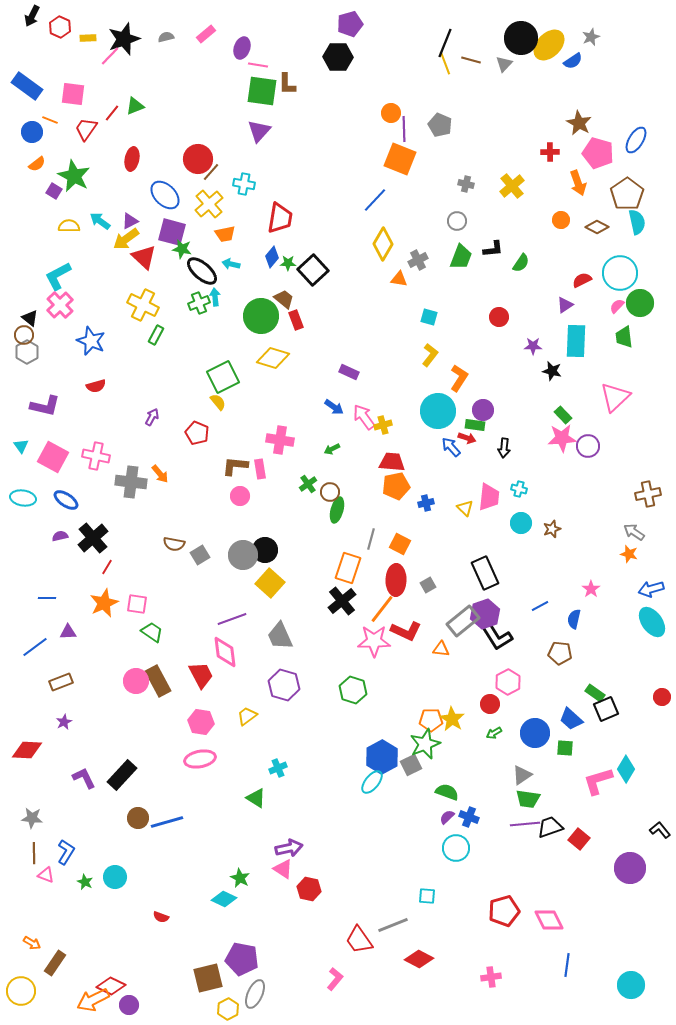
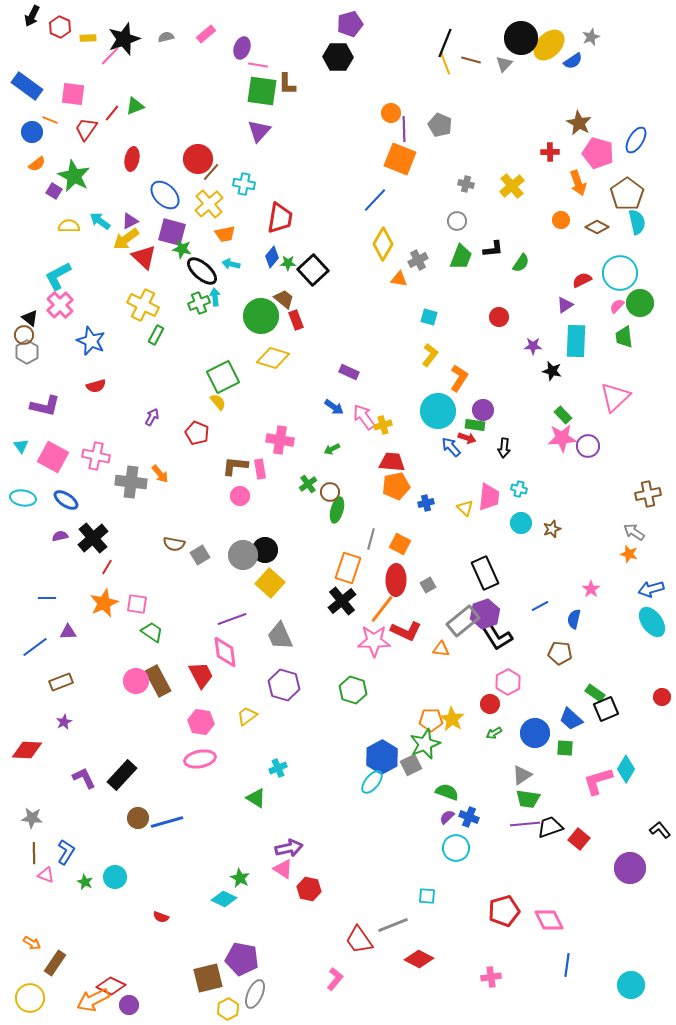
yellow circle at (21, 991): moved 9 px right, 7 px down
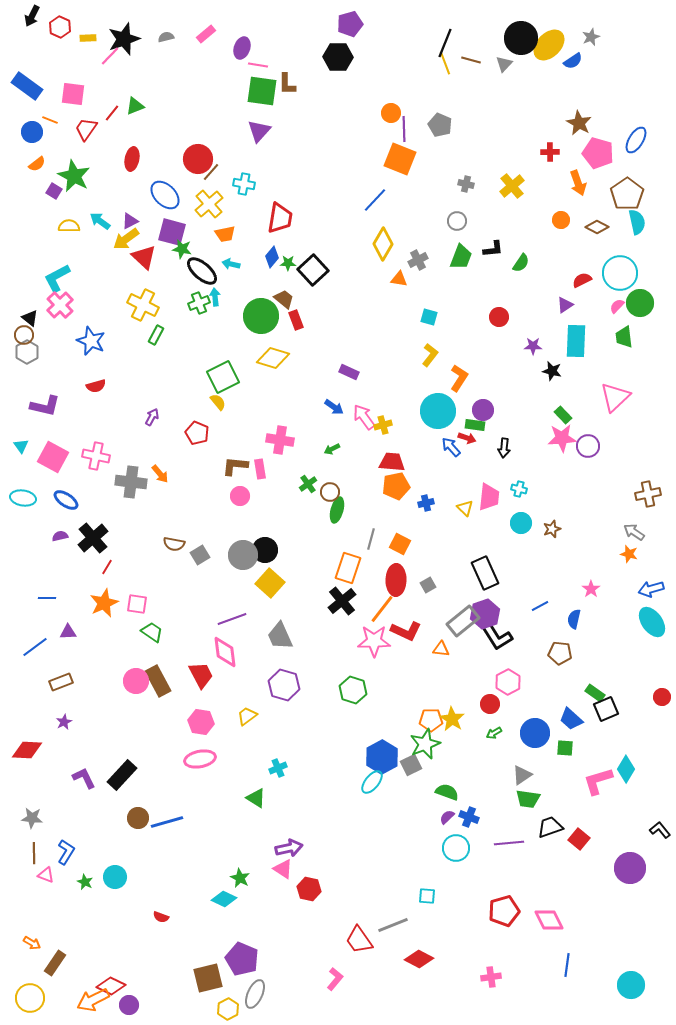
cyan L-shape at (58, 276): moved 1 px left, 2 px down
purple line at (525, 824): moved 16 px left, 19 px down
purple pentagon at (242, 959): rotated 12 degrees clockwise
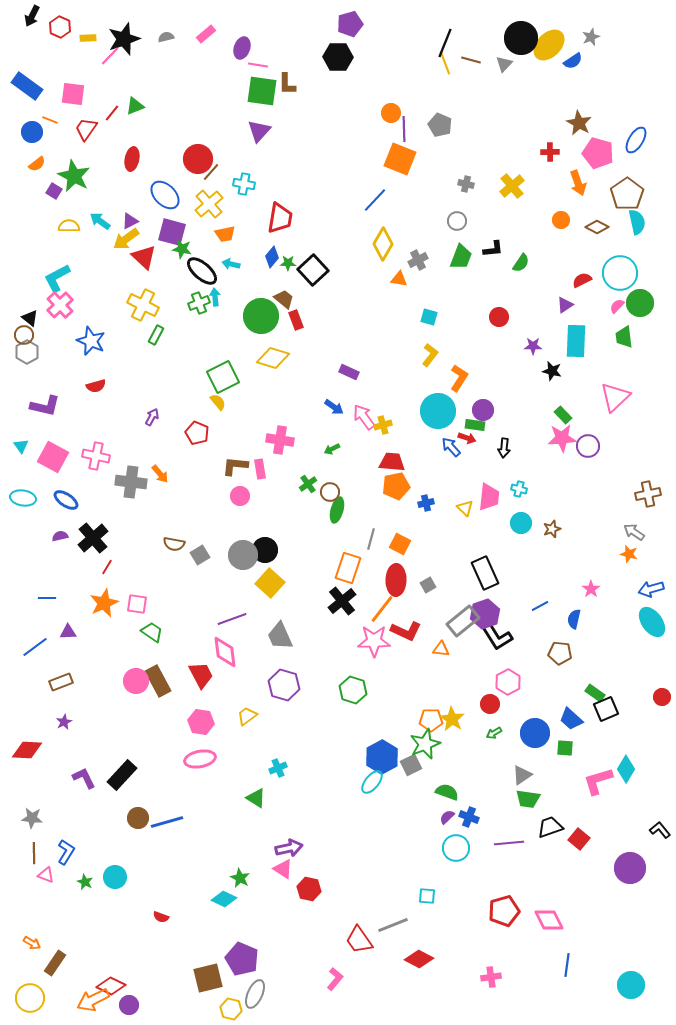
yellow hexagon at (228, 1009): moved 3 px right; rotated 20 degrees counterclockwise
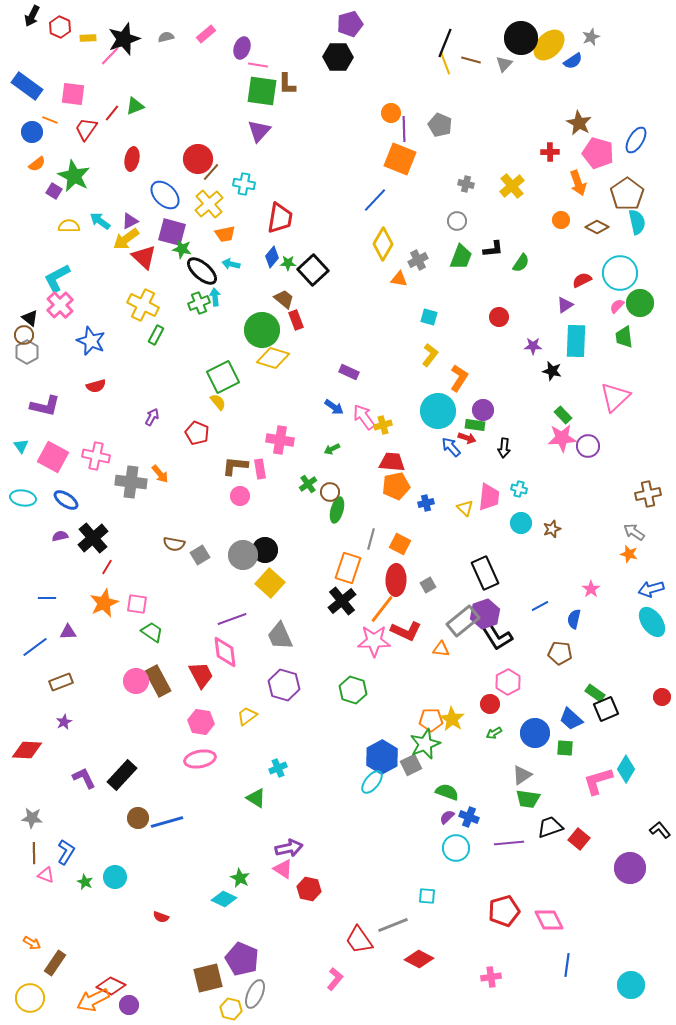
green circle at (261, 316): moved 1 px right, 14 px down
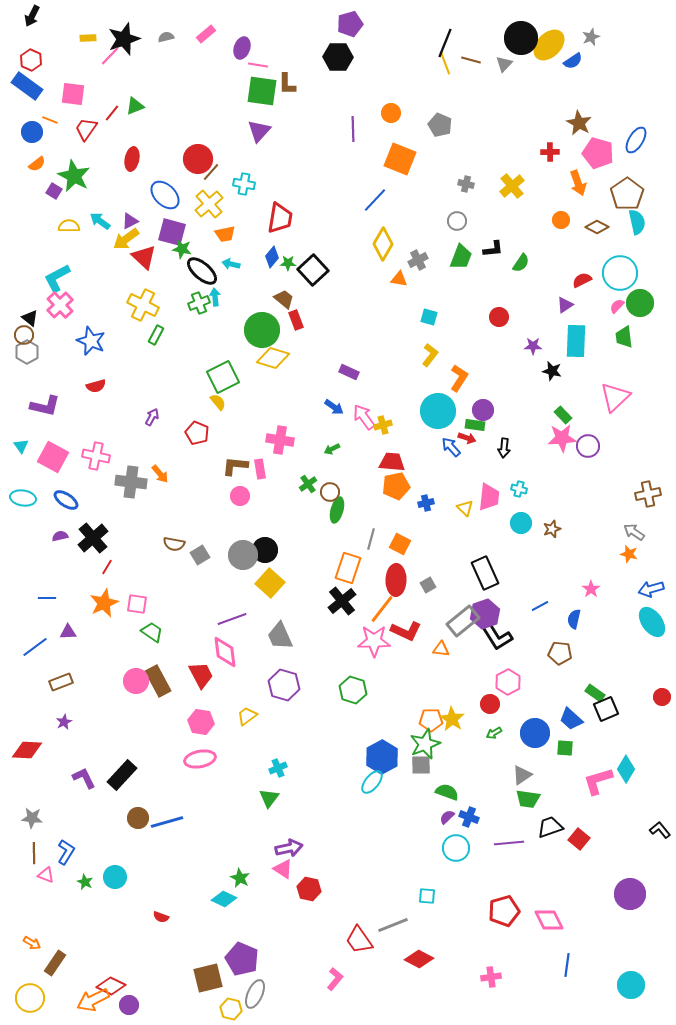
red hexagon at (60, 27): moved 29 px left, 33 px down
purple line at (404, 129): moved 51 px left
gray square at (411, 765): moved 10 px right; rotated 25 degrees clockwise
green triangle at (256, 798): moved 13 px right; rotated 35 degrees clockwise
purple circle at (630, 868): moved 26 px down
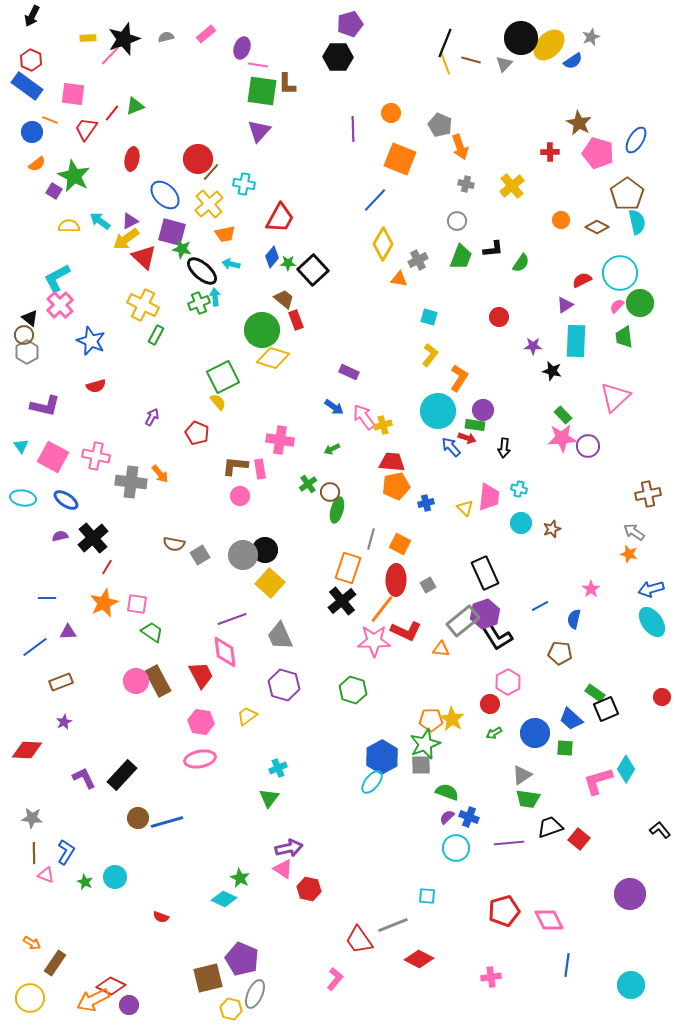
orange arrow at (578, 183): moved 118 px left, 36 px up
red trapezoid at (280, 218): rotated 20 degrees clockwise
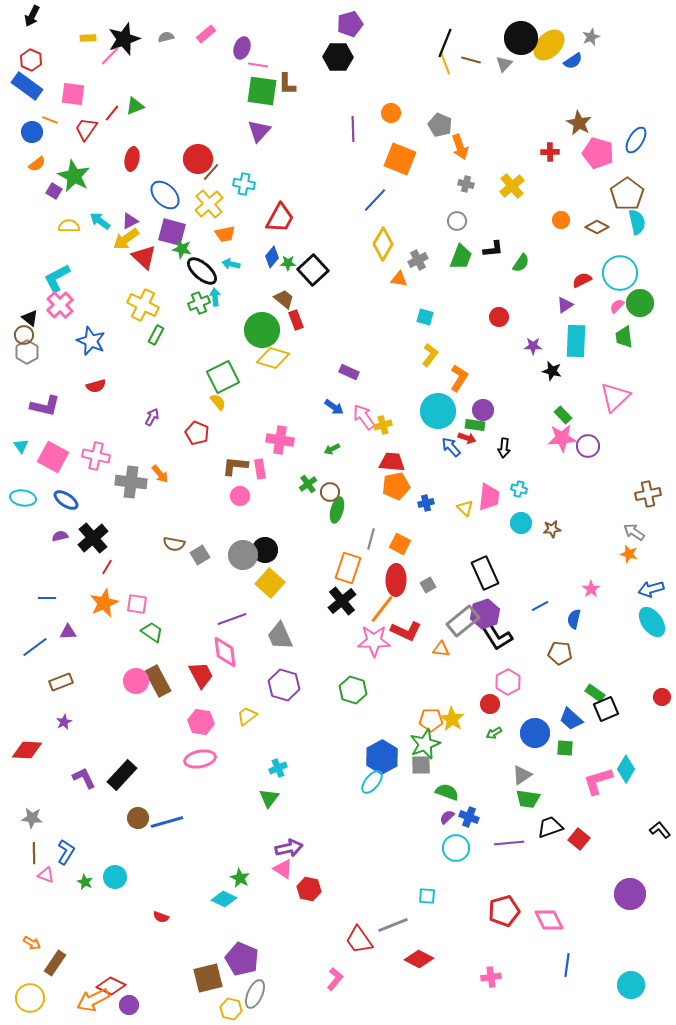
cyan square at (429, 317): moved 4 px left
brown star at (552, 529): rotated 12 degrees clockwise
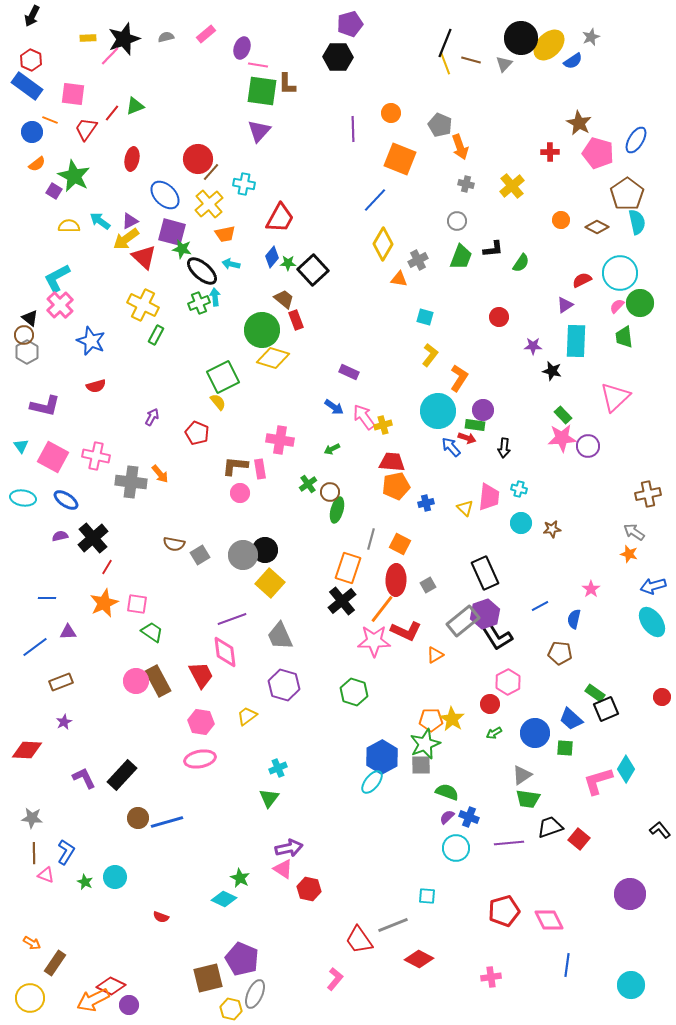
pink circle at (240, 496): moved 3 px up
blue arrow at (651, 589): moved 2 px right, 3 px up
orange triangle at (441, 649): moved 6 px left, 6 px down; rotated 36 degrees counterclockwise
green hexagon at (353, 690): moved 1 px right, 2 px down
